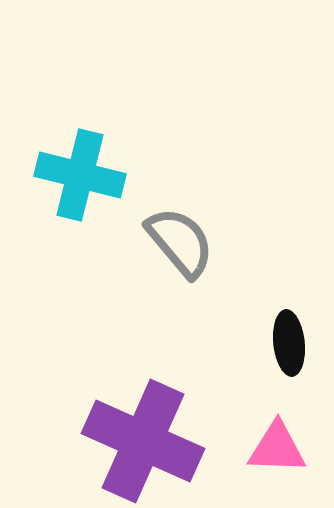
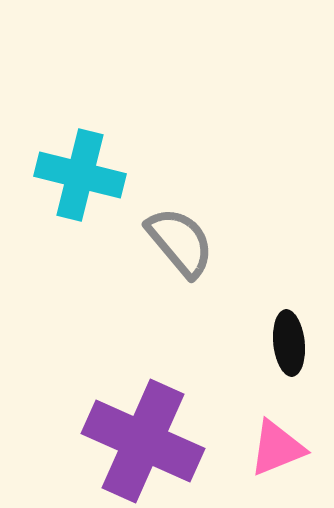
pink triangle: rotated 24 degrees counterclockwise
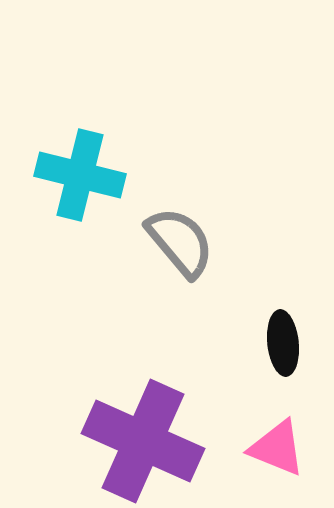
black ellipse: moved 6 px left
pink triangle: rotated 44 degrees clockwise
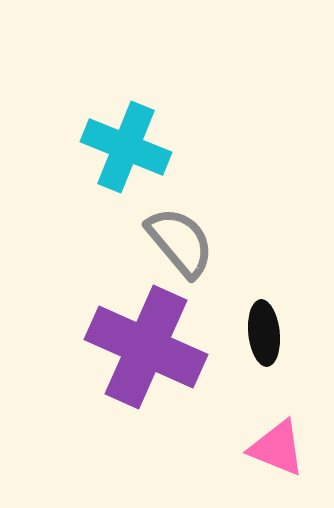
cyan cross: moved 46 px right, 28 px up; rotated 8 degrees clockwise
black ellipse: moved 19 px left, 10 px up
purple cross: moved 3 px right, 94 px up
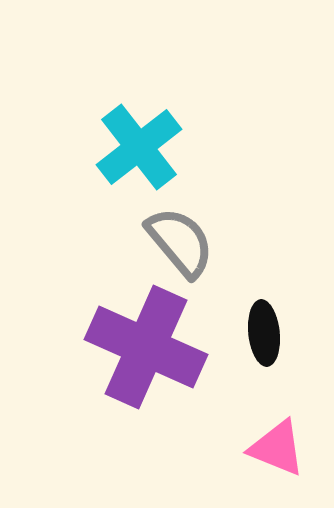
cyan cross: moved 13 px right; rotated 30 degrees clockwise
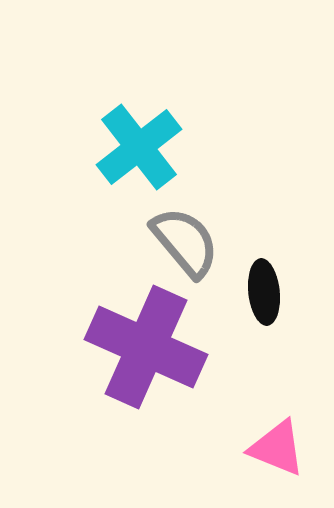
gray semicircle: moved 5 px right
black ellipse: moved 41 px up
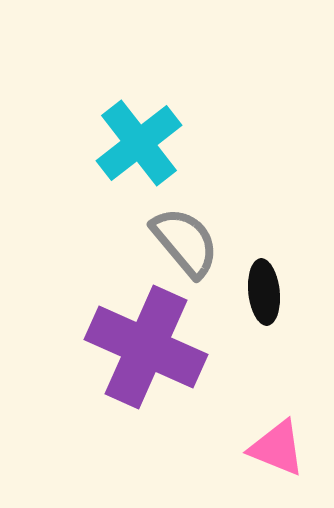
cyan cross: moved 4 px up
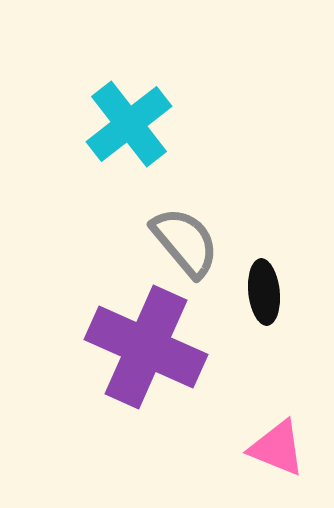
cyan cross: moved 10 px left, 19 px up
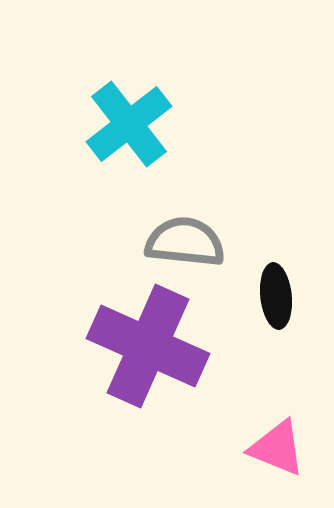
gray semicircle: rotated 44 degrees counterclockwise
black ellipse: moved 12 px right, 4 px down
purple cross: moved 2 px right, 1 px up
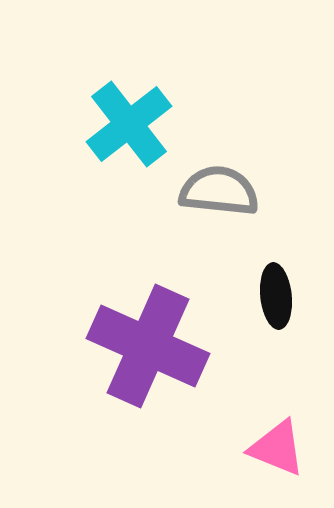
gray semicircle: moved 34 px right, 51 px up
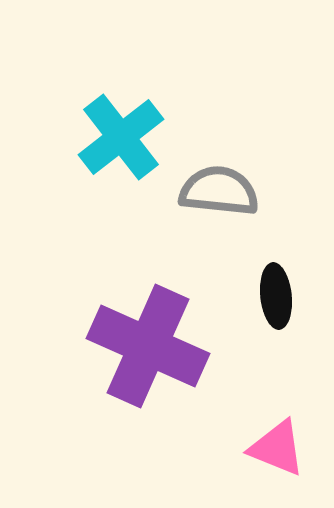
cyan cross: moved 8 px left, 13 px down
